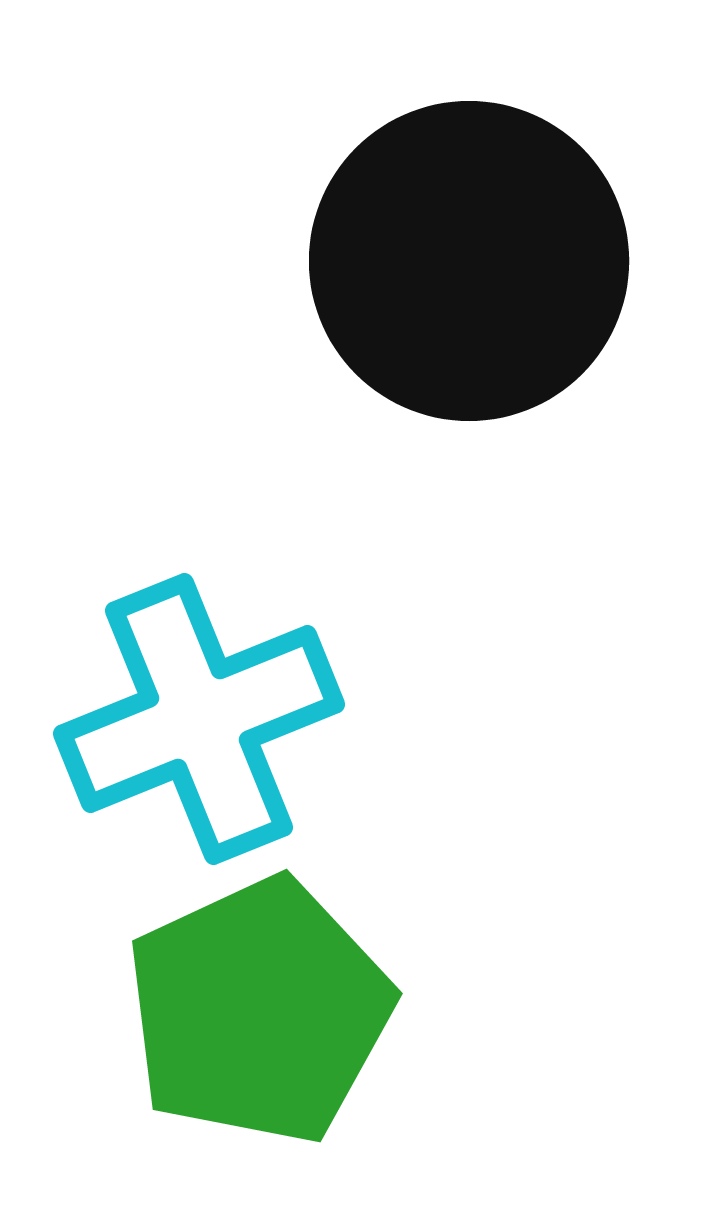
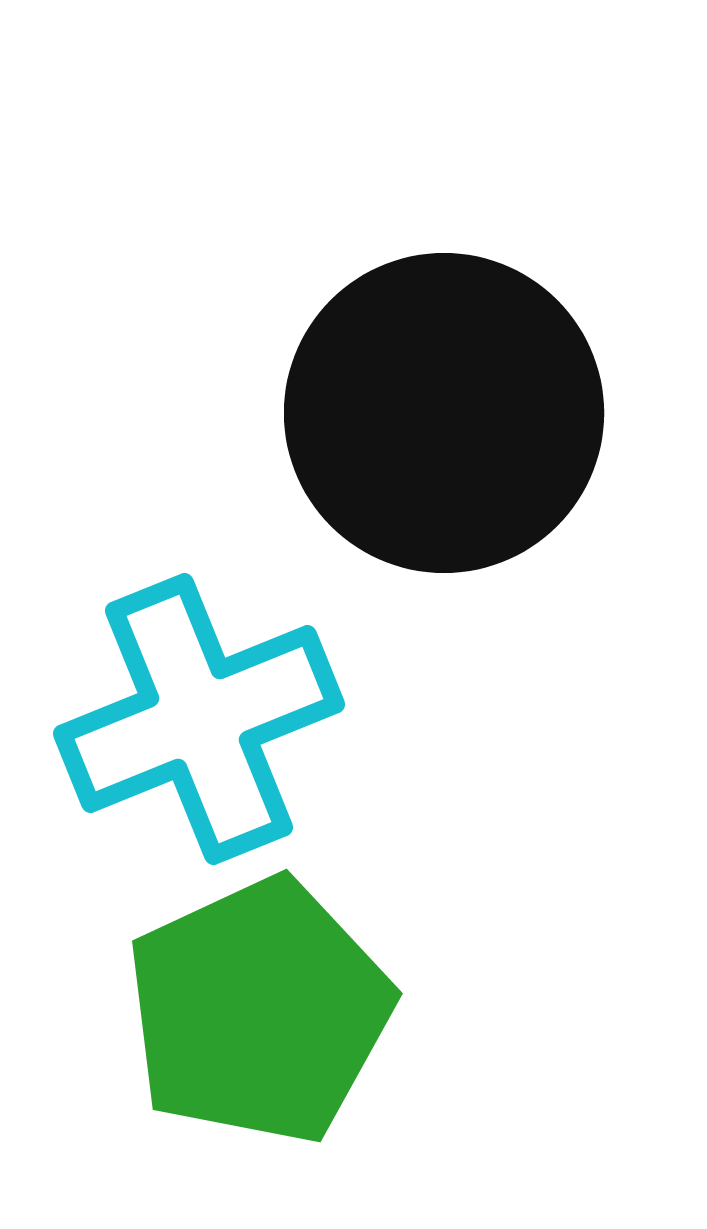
black circle: moved 25 px left, 152 px down
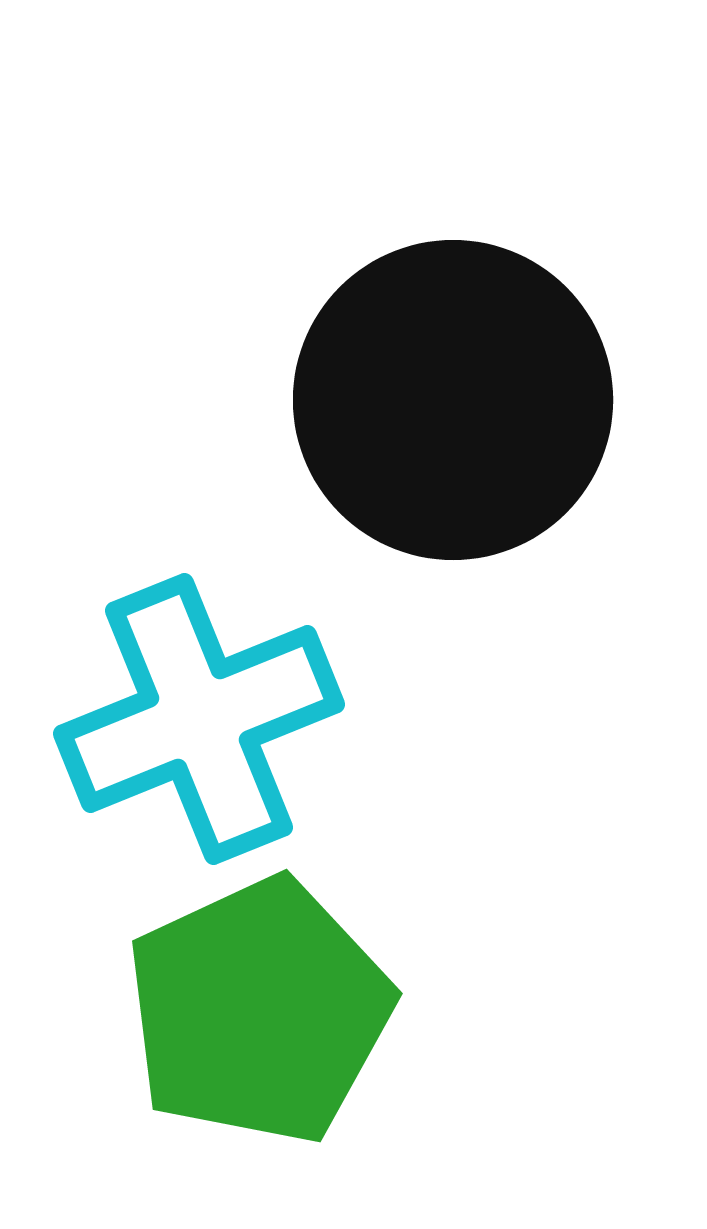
black circle: moved 9 px right, 13 px up
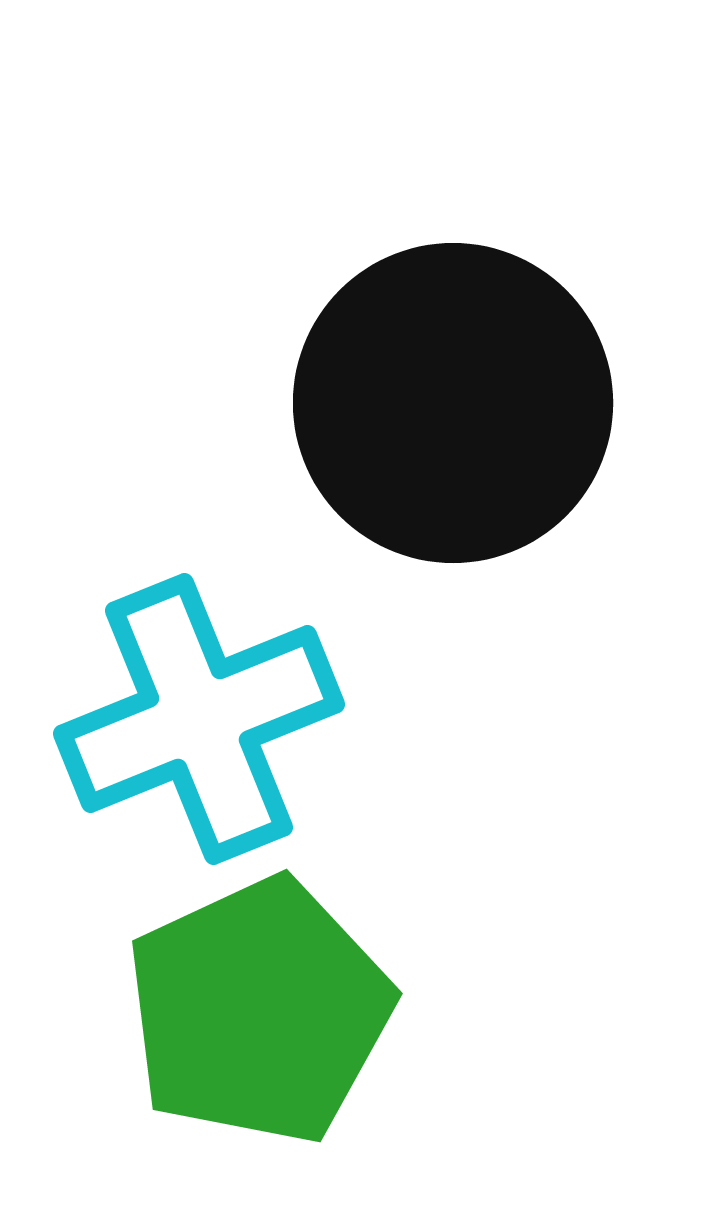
black circle: moved 3 px down
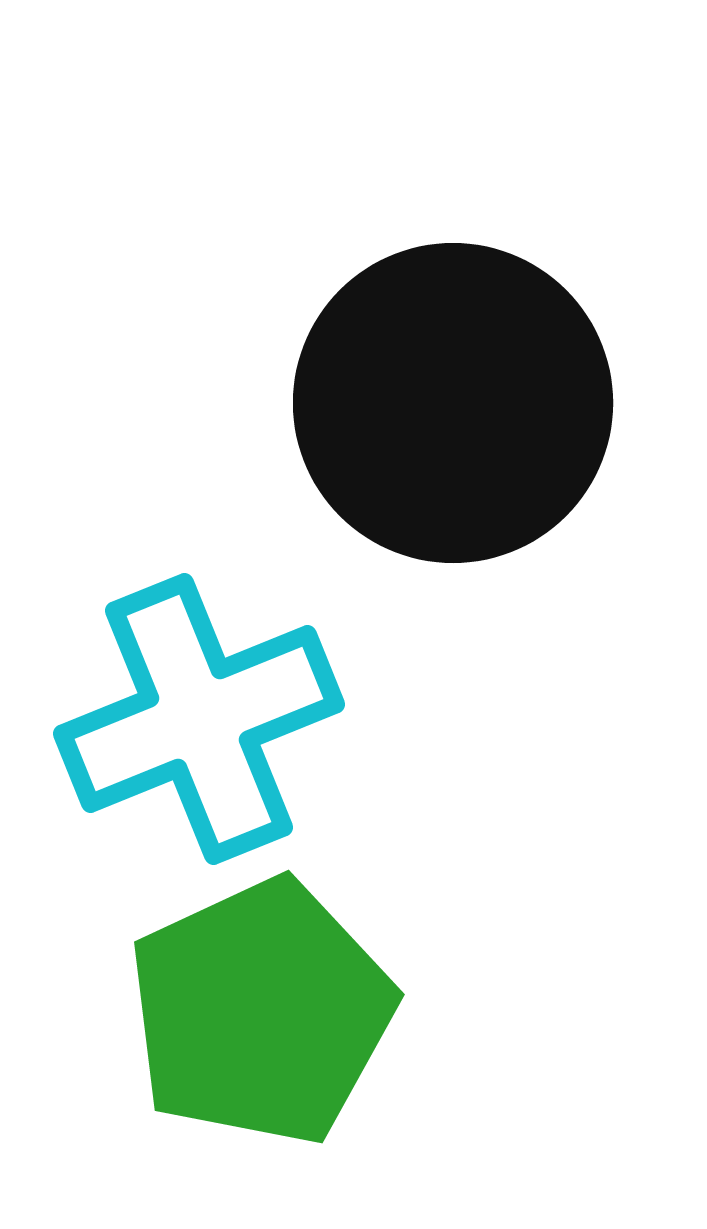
green pentagon: moved 2 px right, 1 px down
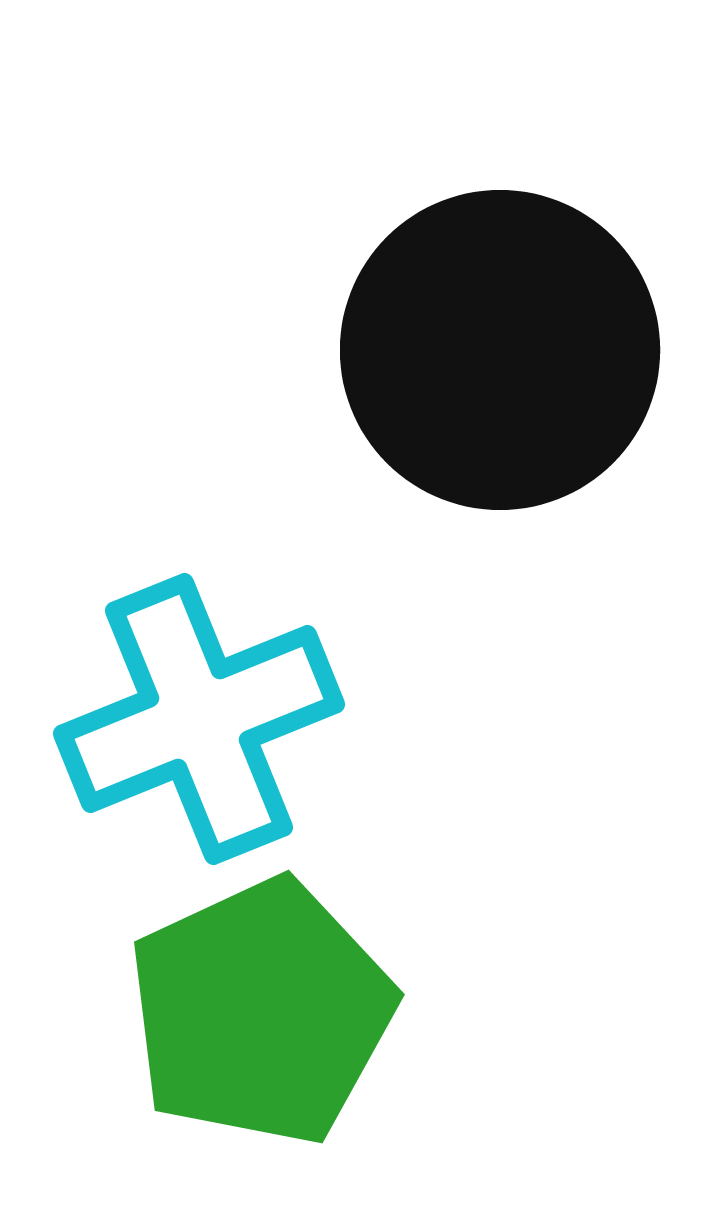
black circle: moved 47 px right, 53 px up
